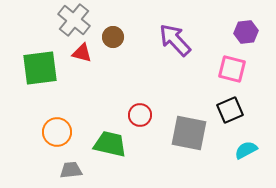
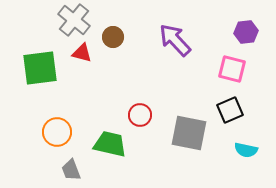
cyan semicircle: rotated 140 degrees counterclockwise
gray trapezoid: rotated 105 degrees counterclockwise
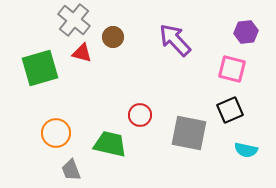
green square: rotated 9 degrees counterclockwise
orange circle: moved 1 px left, 1 px down
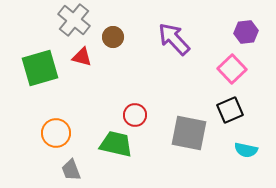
purple arrow: moved 1 px left, 1 px up
red triangle: moved 4 px down
pink square: rotated 32 degrees clockwise
red circle: moved 5 px left
green trapezoid: moved 6 px right
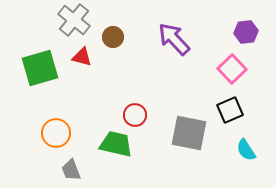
cyan semicircle: rotated 45 degrees clockwise
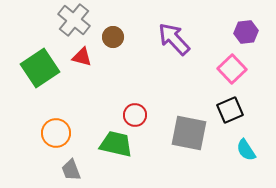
green square: rotated 18 degrees counterclockwise
